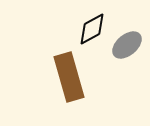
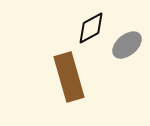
black diamond: moved 1 px left, 1 px up
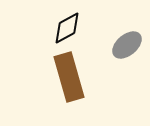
black diamond: moved 24 px left
